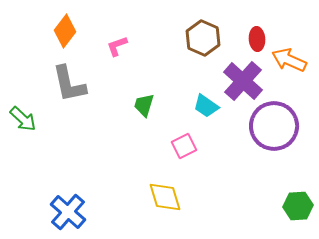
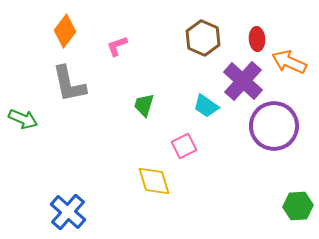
orange arrow: moved 2 px down
green arrow: rotated 20 degrees counterclockwise
yellow diamond: moved 11 px left, 16 px up
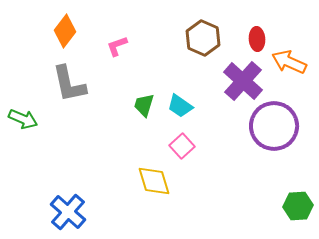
cyan trapezoid: moved 26 px left
pink square: moved 2 px left; rotated 15 degrees counterclockwise
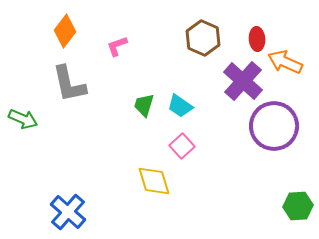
orange arrow: moved 4 px left
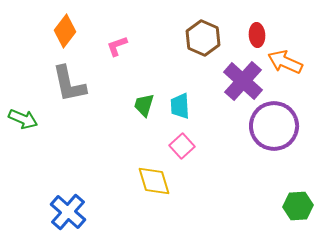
red ellipse: moved 4 px up
cyan trapezoid: rotated 52 degrees clockwise
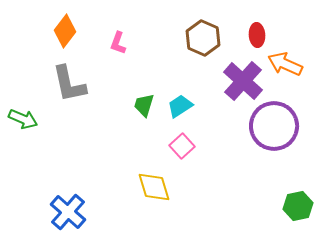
pink L-shape: moved 1 px right, 3 px up; rotated 50 degrees counterclockwise
orange arrow: moved 2 px down
cyan trapezoid: rotated 60 degrees clockwise
yellow diamond: moved 6 px down
green hexagon: rotated 8 degrees counterclockwise
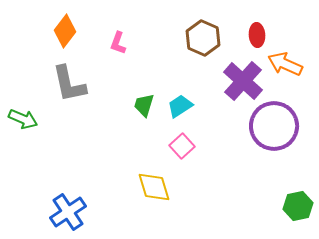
blue cross: rotated 15 degrees clockwise
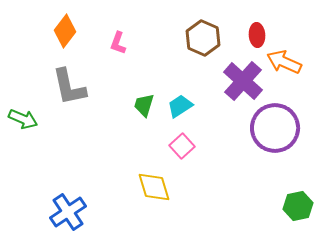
orange arrow: moved 1 px left, 2 px up
gray L-shape: moved 3 px down
purple circle: moved 1 px right, 2 px down
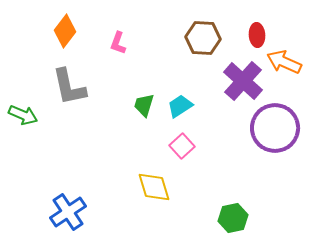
brown hexagon: rotated 20 degrees counterclockwise
green arrow: moved 4 px up
green hexagon: moved 65 px left, 12 px down
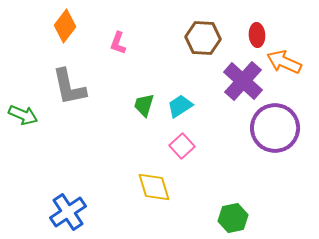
orange diamond: moved 5 px up
